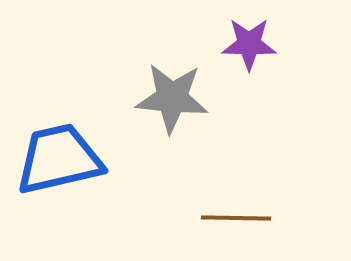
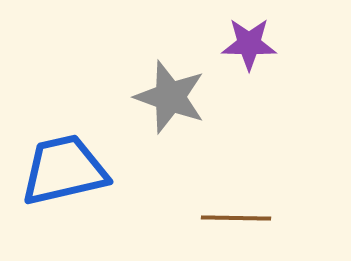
gray star: moved 2 px left, 1 px up; rotated 14 degrees clockwise
blue trapezoid: moved 5 px right, 11 px down
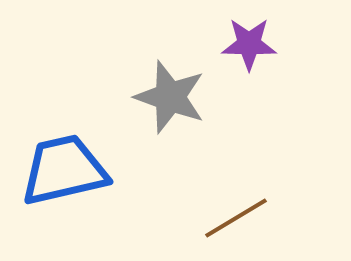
brown line: rotated 32 degrees counterclockwise
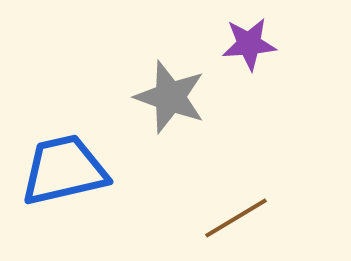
purple star: rotated 6 degrees counterclockwise
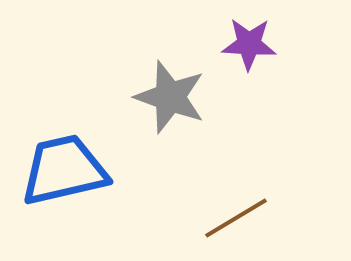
purple star: rotated 8 degrees clockwise
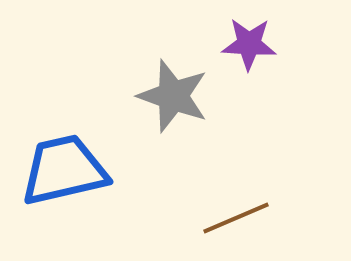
gray star: moved 3 px right, 1 px up
brown line: rotated 8 degrees clockwise
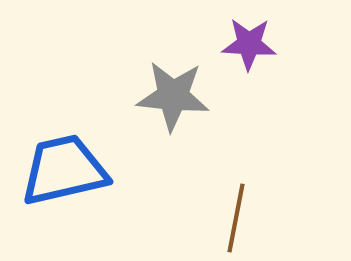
gray star: rotated 14 degrees counterclockwise
brown line: rotated 56 degrees counterclockwise
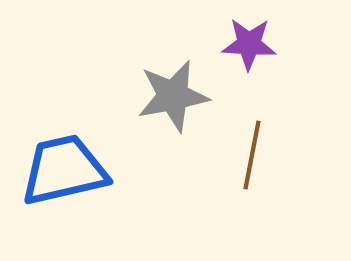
gray star: rotated 16 degrees counterclockwise
brown line: moved 16 px right, 63 px up
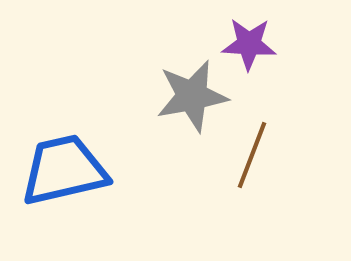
gray star: moved 19 px right
brown line: rotated 10 degrees clockwise
